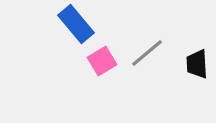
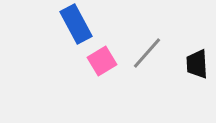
blue rectangle: rotated 12 degrees clockwise
gray line: rotated 9 degrees counterclockwise
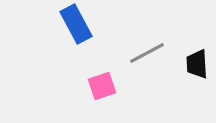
gray line: rotated 21 degrees clockwise
pink square: moved 25 px down; rotated 12 degrees clockwise
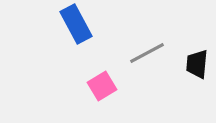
black trapezoid: rotated 8 degrees clockwise
pink square: rotated 12 degrees counterclockwise
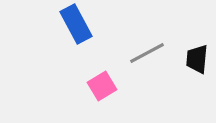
black trapezoid: moved 5 px up
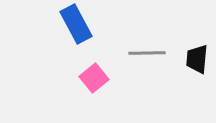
gray line: rotated 27 degrees clockwise
pink square: moved 8 px left, 8 px up; rotated 8 degrees counterclockwise
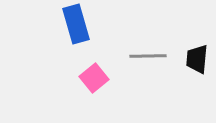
blue rectangle: rotated 12 degrees clockwise
gray line: moved 1 px right, 3 px down
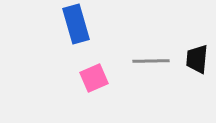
gray line: moved 3 px right, 5 px down
pink square: rotated 16 degrees clockwise
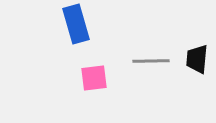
pink square: rotated 16 degrees clockwise
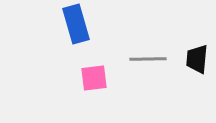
gray line: moved 3 px left, 2 px up
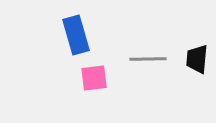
blue rectangle: moved 11 px down
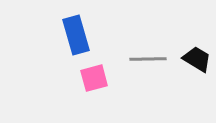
black trapezoid: rotated 116 degrees clockwise
pink square: rotated 8 degrees counterclockwise
